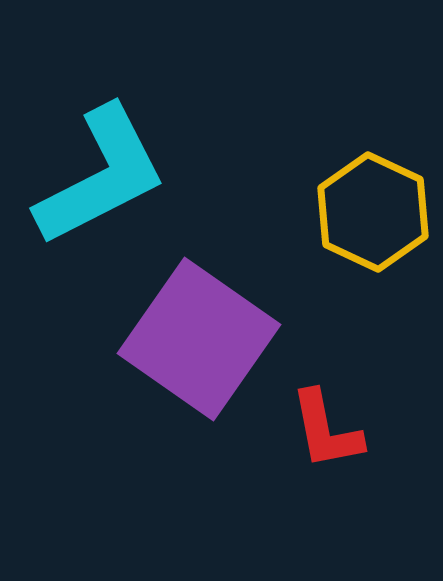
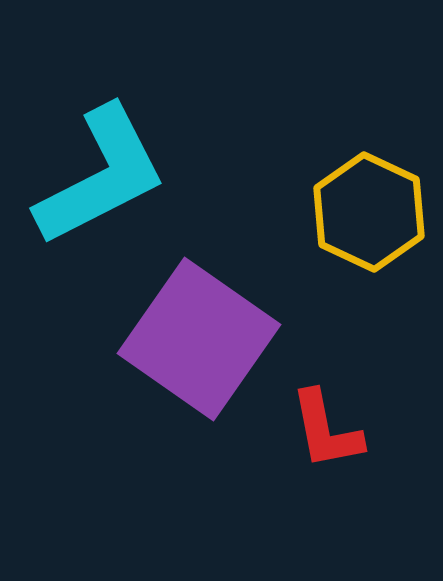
yellow hexagon: moved 4 px left
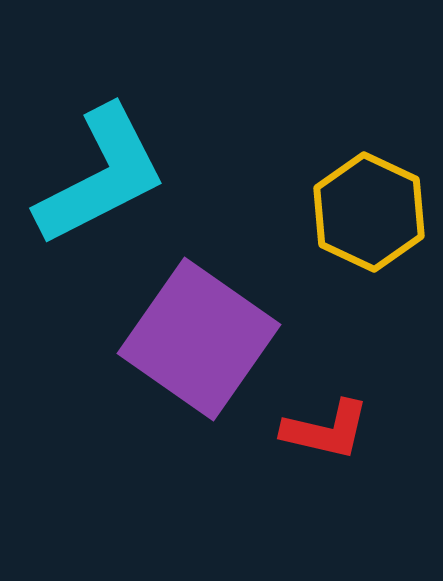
red L-shape: rotated 66 degrees counterclockwise
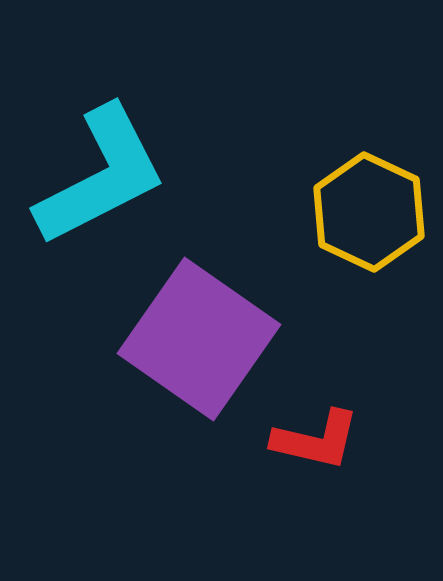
red L-shape: moved 10 px left, 10 px down
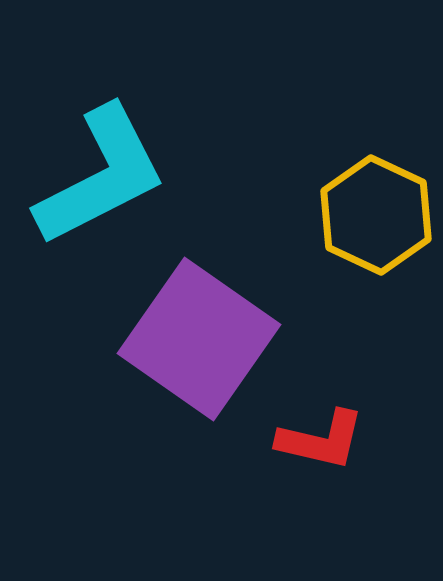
yellow hexagon: moved 7 px right, 3 px down
red L-shape: moved 5 px right
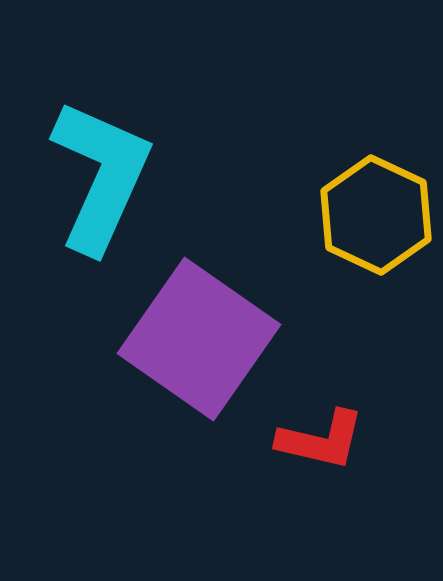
cyan L-shape: rotated 39 degrees counterclockwise
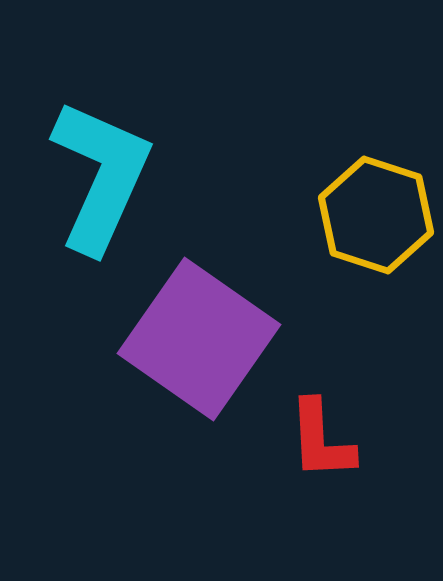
yellow hexagon: rotated 7 degrees counterclockwise
red L-shape: rotated 74 degrees clockwise
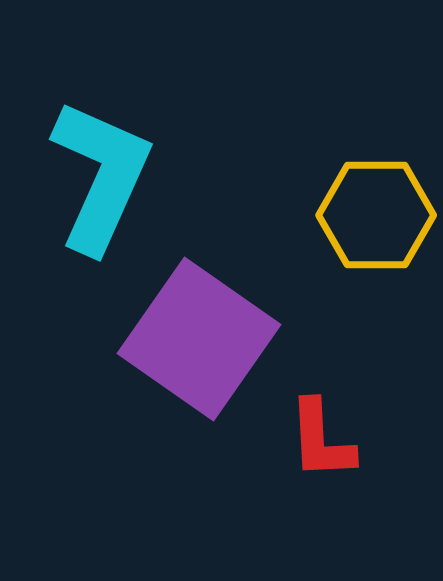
yellow hexagon: rotated 18 degrees counterclockwise
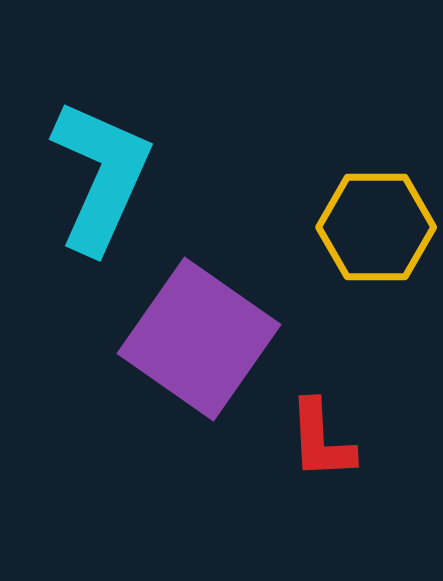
yellow hexagon: moved 12 px down
